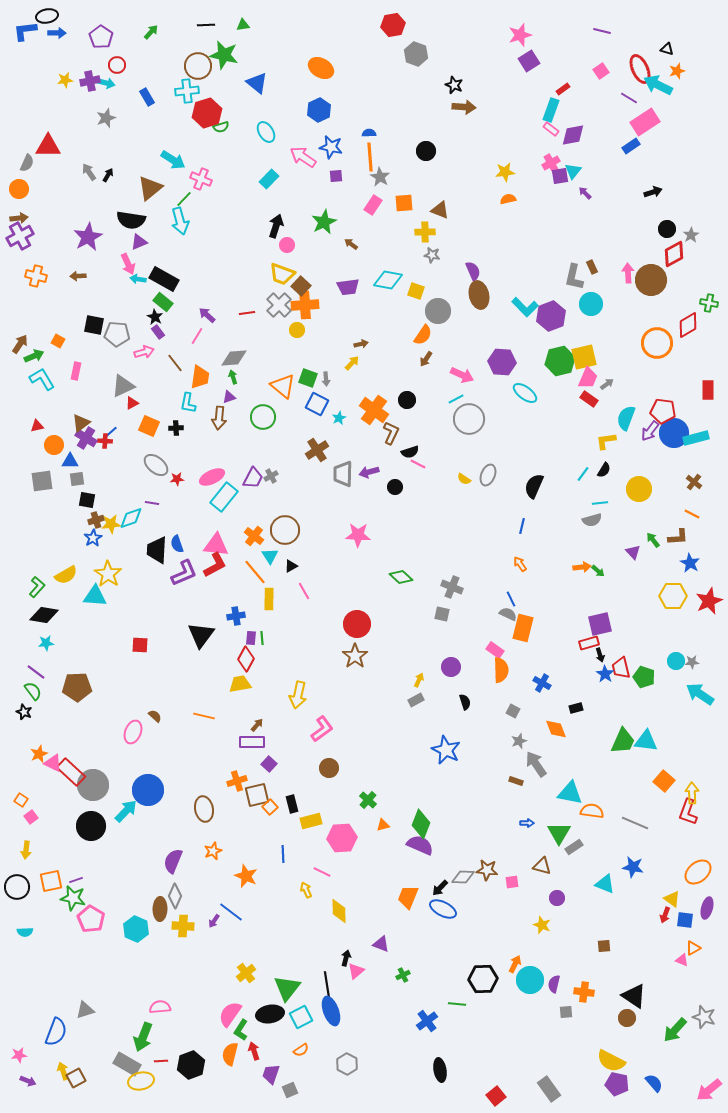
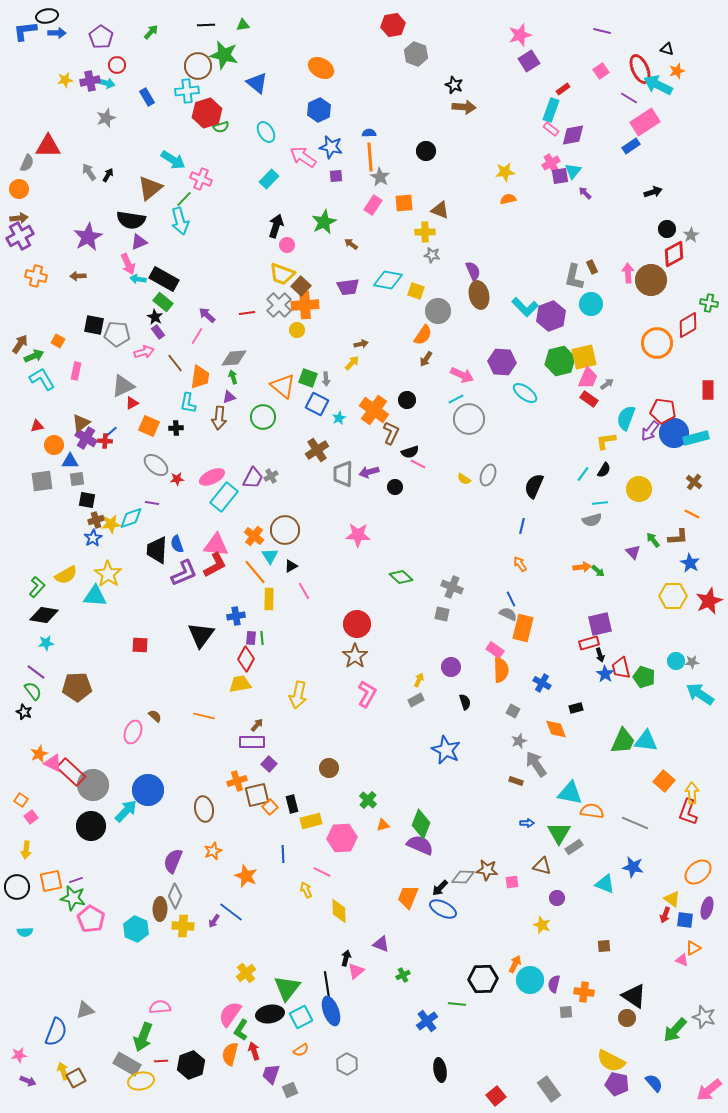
pink L-shape at (322, 729): moved 45 px right, 35 px up; rotated 24 degrees counterclockwise
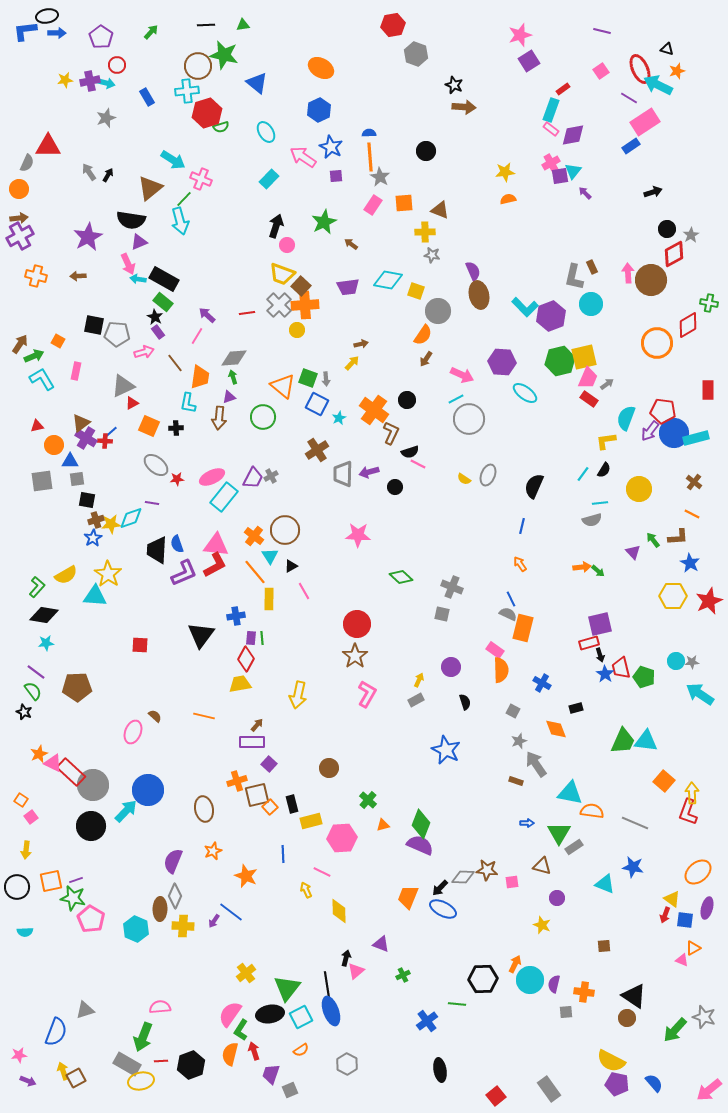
blue star at (331, 147): rotated 15 degrees clockwise
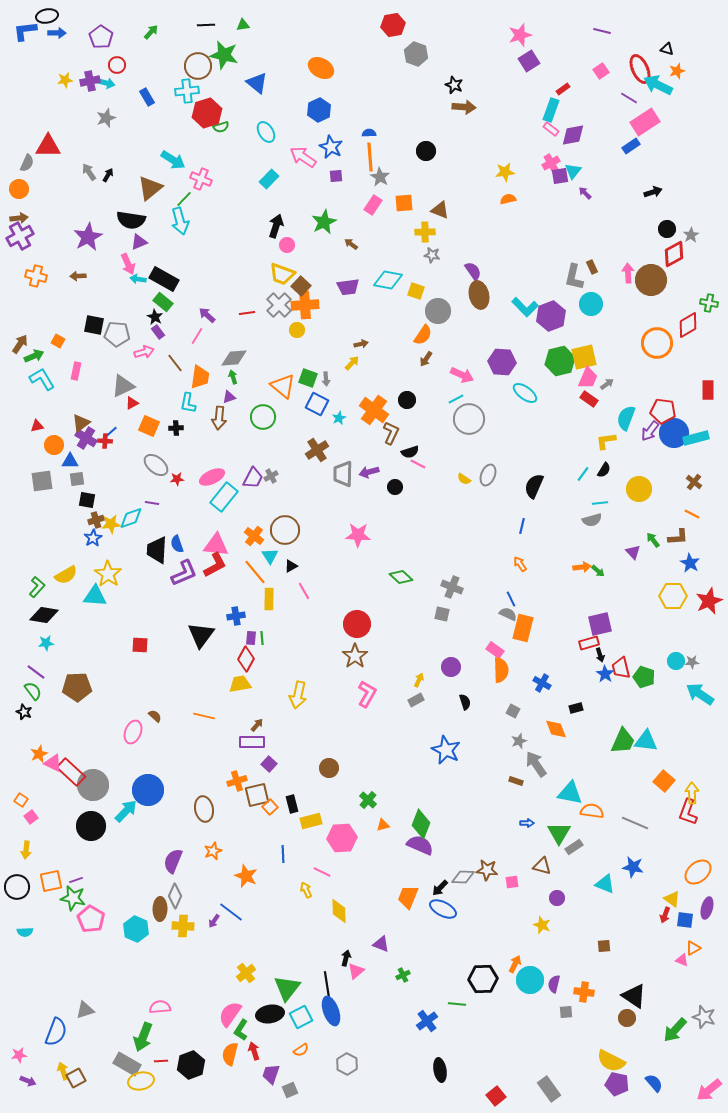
purple semicircle at (473, 271): rotated 12 degrees counterclockwise
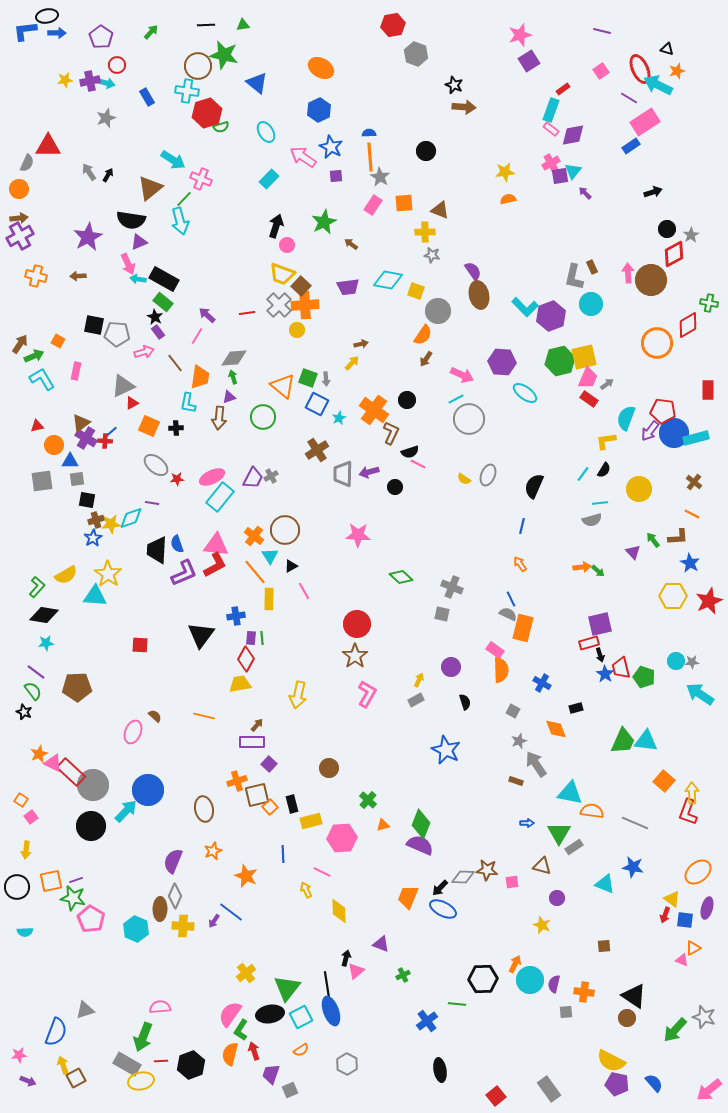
cyan cross at (187, 91): rotated 15 degrees clockwise
cyan rectangle at (224, 497): moved 4 px left
yellow arrow at (63, 1071): moved 6 px up
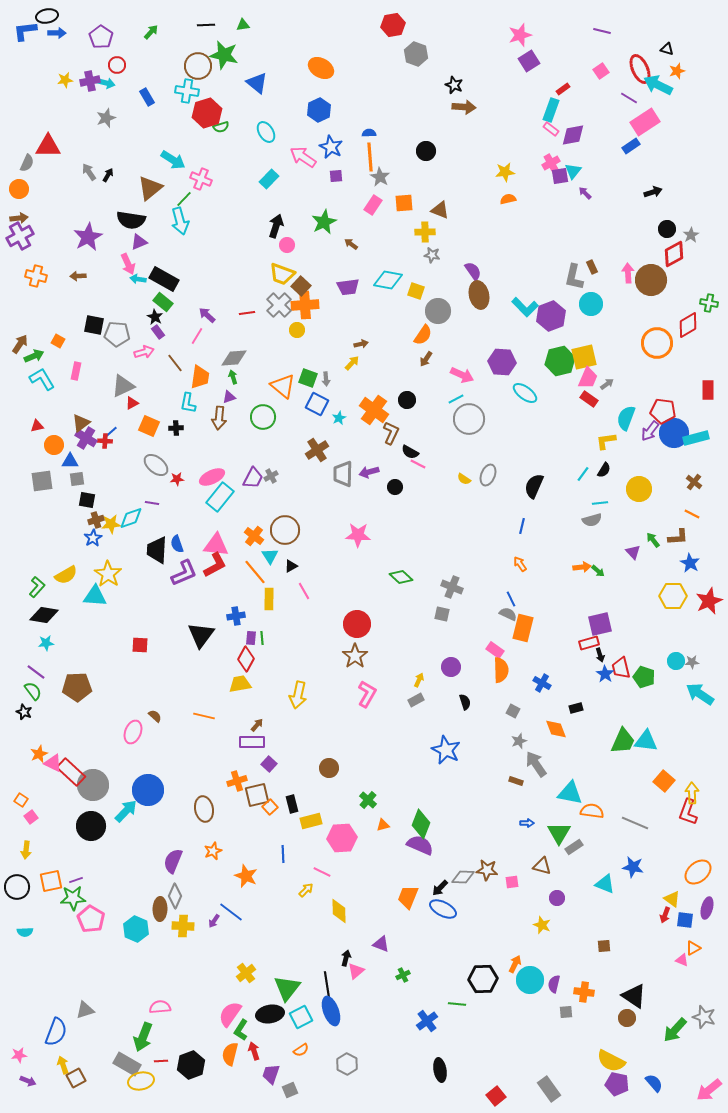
black semicircle at (410, 452): rotated 48 degrees clockwise
yellow arrow at (306, 890): rotated 70 degrees clockwise
green star at (73, 898): rotated 15 degrees counterclockwise
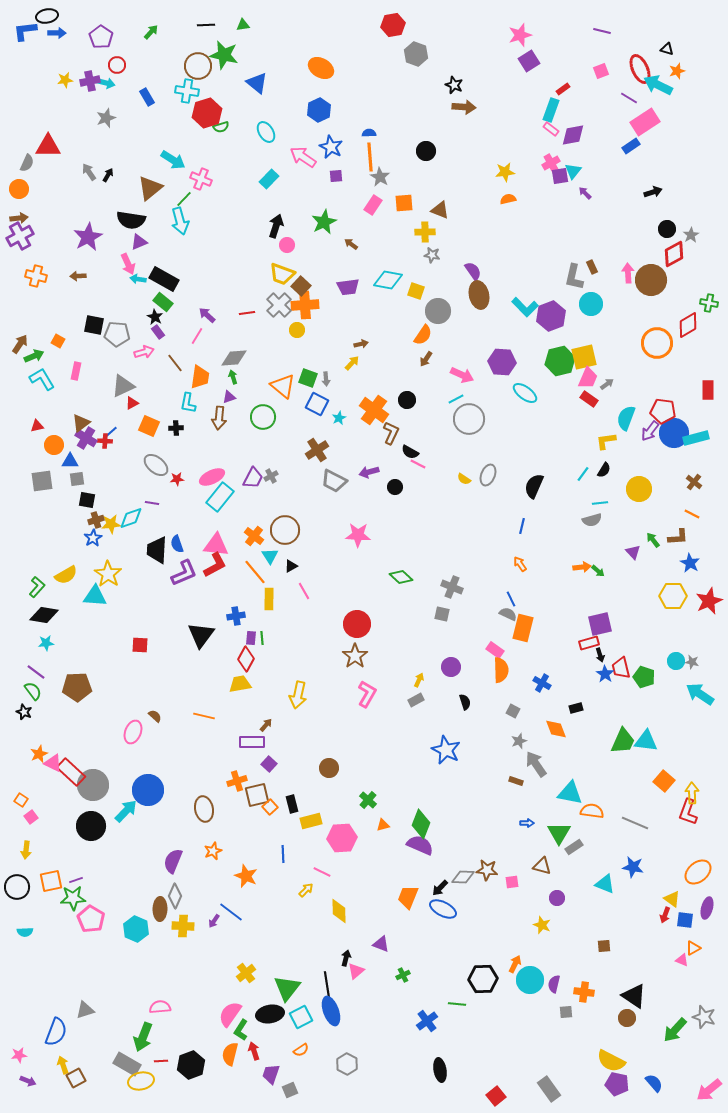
pink square at (601, 71): rotated 14 degrees clockwise
gray trapezoid at (343, 474): moved 9 px left, 7 px down; rotated 64 degrees counterclockwise
gray star at (692, 662): rotated 16 degrees clockwise
brown arrow at (257, 725): moved 9 px right
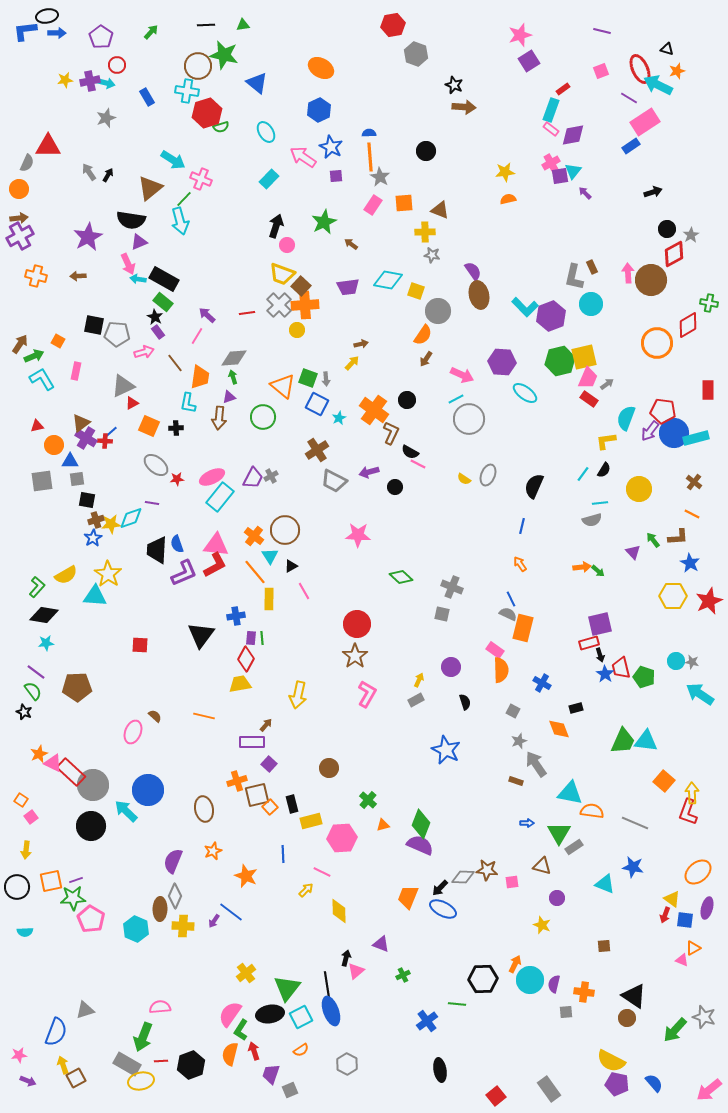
orange diamond at (556, 729): moved 3 px right
cyan arrow at (126, 811): rotated 90 degrees counterclockwise
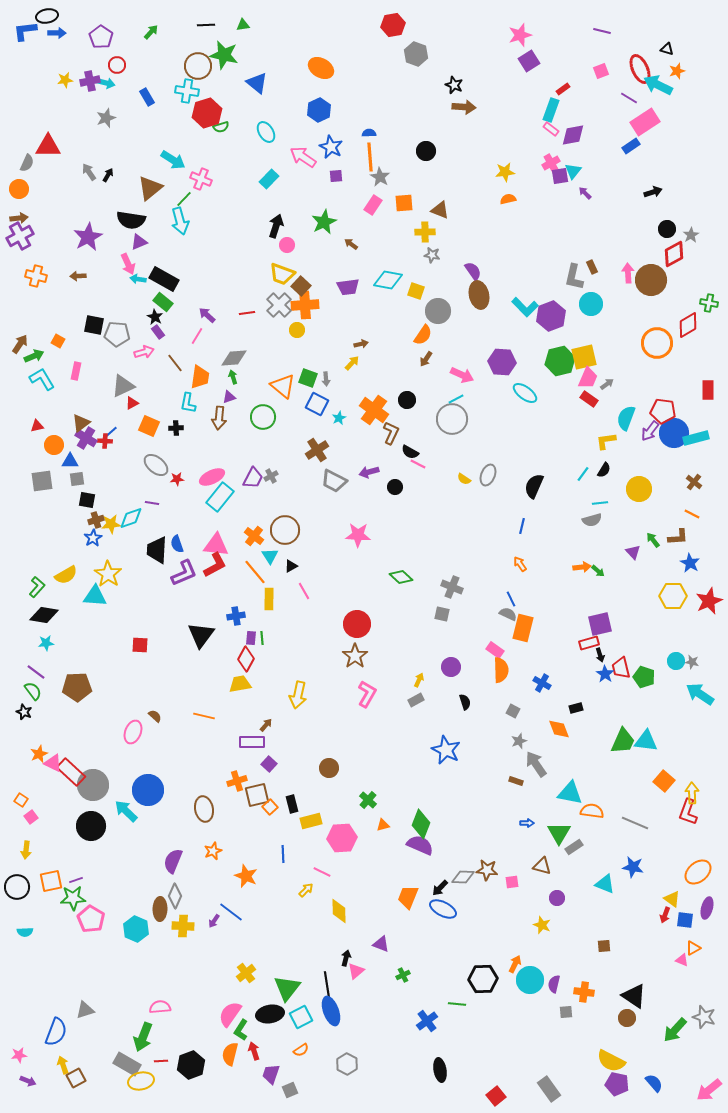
gray circle at (469, 419): moved 17 px left
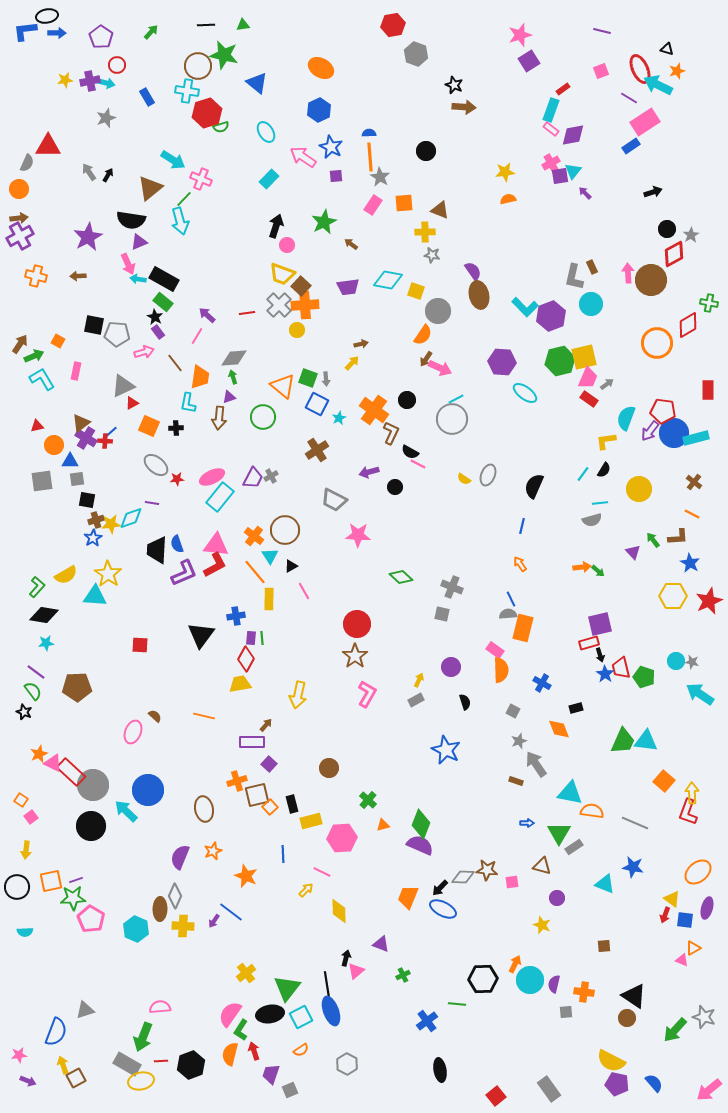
pink arrow at (462, 375): moved 22 px left, 7 px up
gray trapezoid at (334, 481): moved 19 px down
gray semicircle at (508, 614): rotated 30 degrees counterclockwise
purple semicircle at (173, 861): moved 7 px right, 4 px up
